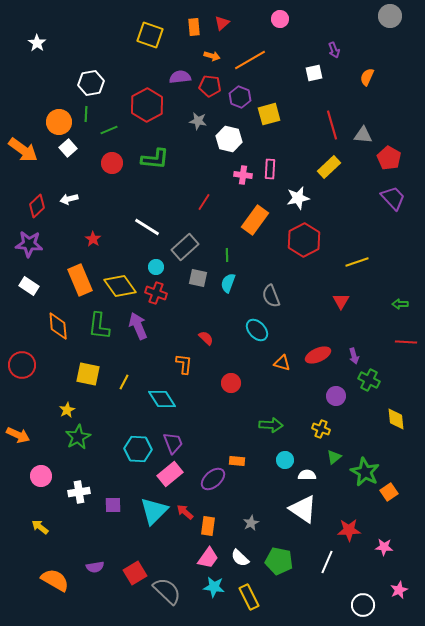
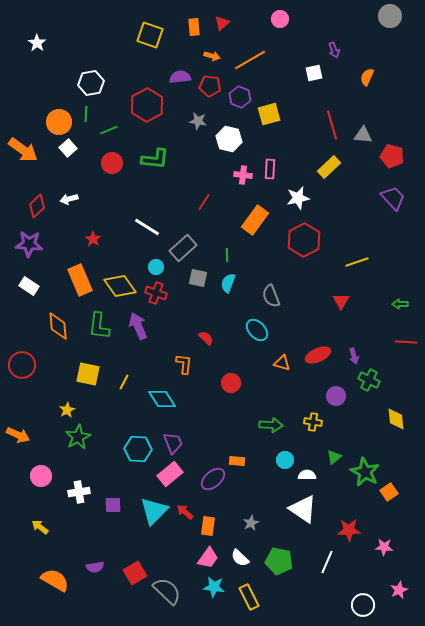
red pentagon at (389, 158): moved 3 px right, 2 px up; rotated 15 degrees counterclockwise
gray rectangle at (185, 247): moved 2 px left, 1 px down
yellow cross at (321, 429): moved 8 px left, 7 px up; rotated 12 degrees counterclockwise
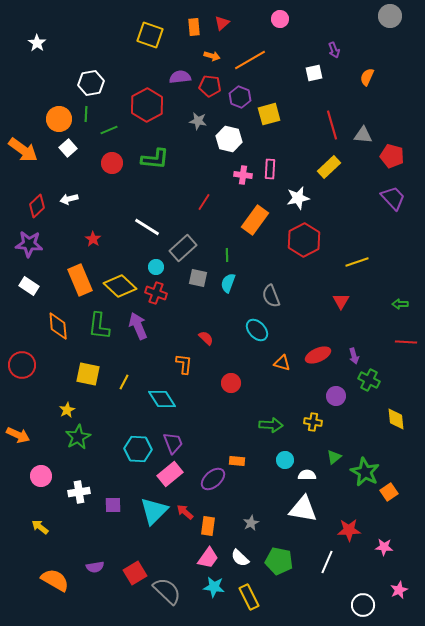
orange circle at (59, 122): moved 3 px up
yellow diamond at (120, 286): rotated 12 degrees counterclockwise
white triangle at (303, 509): rotated 24 degrees counterclockwise
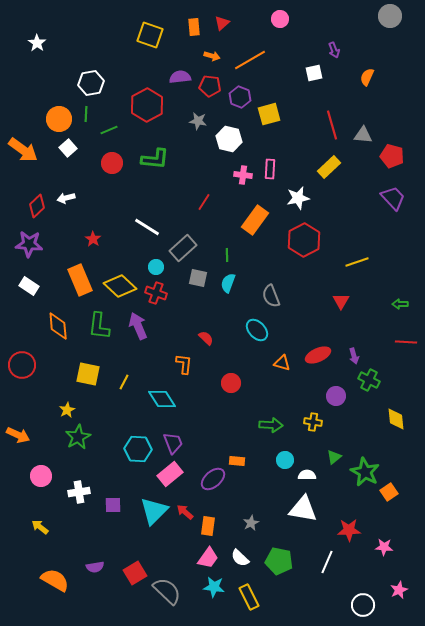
white arrow at (69, 199): moved 3 px left, 1 px up
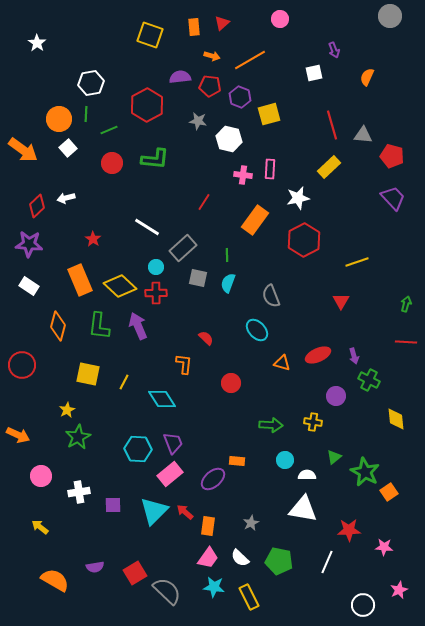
red cross at (156, 293): rotated 20 degrees counterclockwise
green arrow at (400, 304): moved 6 px right; rotated 105 degrees clockwise
orange diamond at (58, 326): rotated 20 degrees clockwise
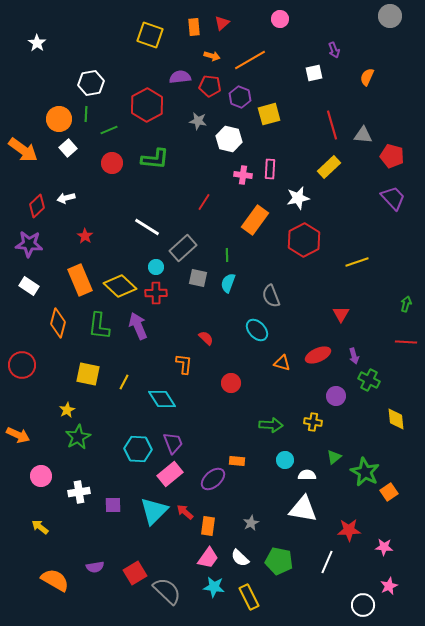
red star at (93, 239): moved 8 px left, 3 px up
red triangle at (341, 301): moved 13 px down
orange diamond at (58, 326): moved 3 px up
pink star at (399, 590): moved 10 px left, 4 px up
